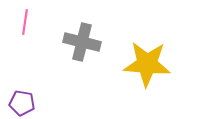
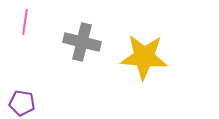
yellow star: moved 3 px left, 7 px up
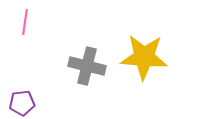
gray cross: moved 5 px right, 24 px down
purple pentagon: rotated 15 degrees counterclockwise
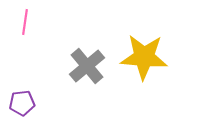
gray cross: rotated 36 degrees clockwise
